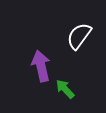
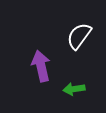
green arrow: moved 9 px right; rotated 55 degrees counterclockwise
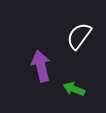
green arrow: rotated 30 degrees clockwise
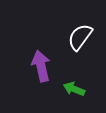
white semicircle: moved 1 px right, 1 px down
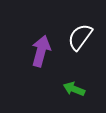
purple arrow: moved 15 px up; rotated 28 degrees clockwise
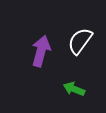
white semicircle: moved 4 px down
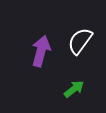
green arrow: rotated 120 degrees clockwise
